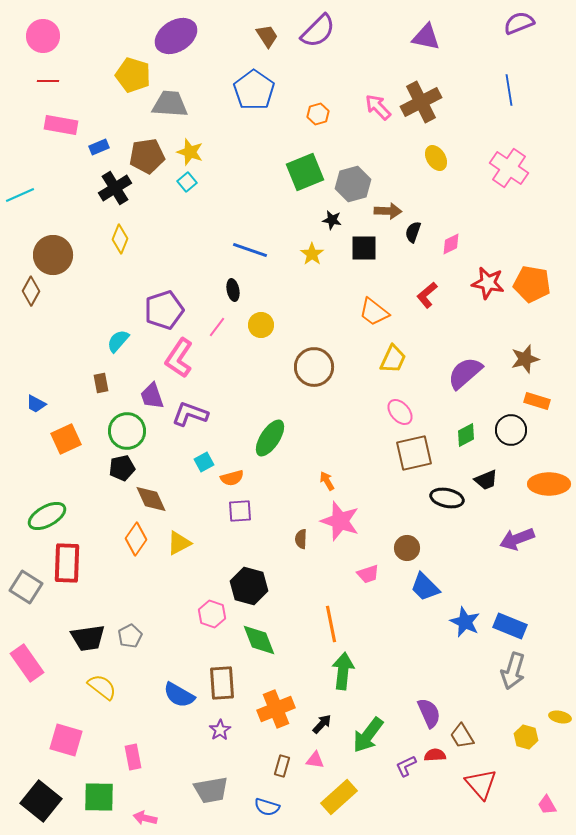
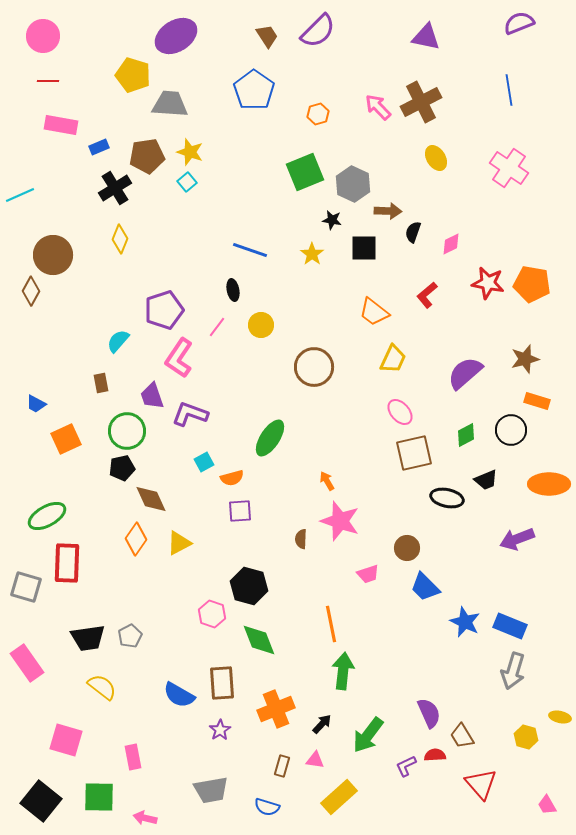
gray hexagon at (353, 184): rotated 20 degrees counterclockwise
gray square at (26, 587): rotated 16 degrees counterclockwise
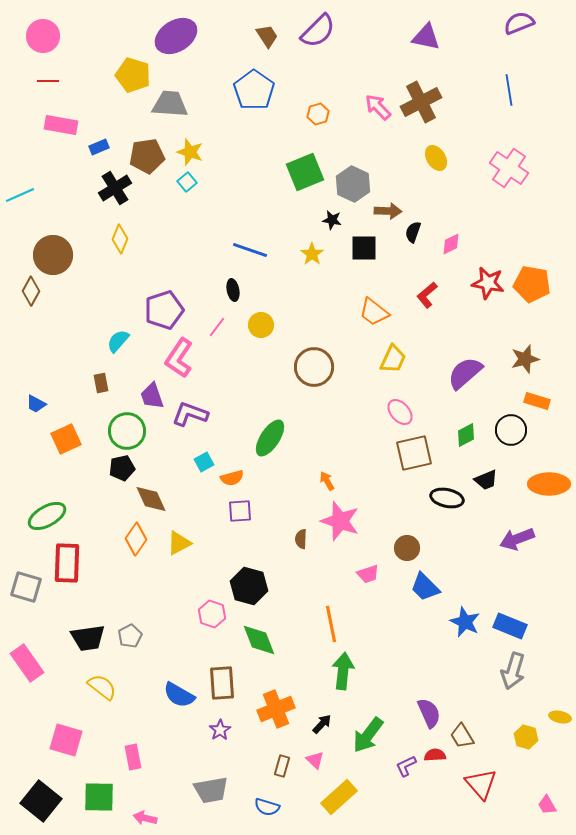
pink triangle at (315, 760): rotated 36 degrees clockwise
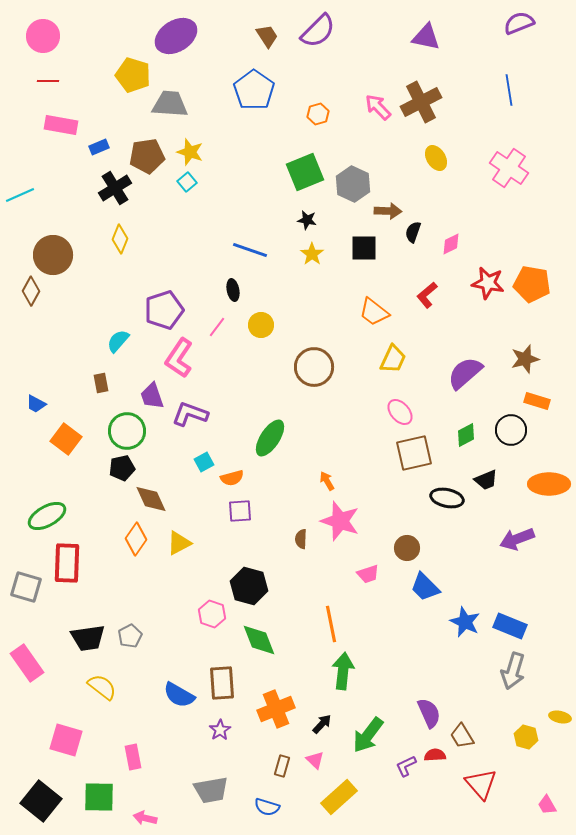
black star at (332, 220): moved 25 px left
orange square at (66, 439): rotated 28 degrees counterclockwise
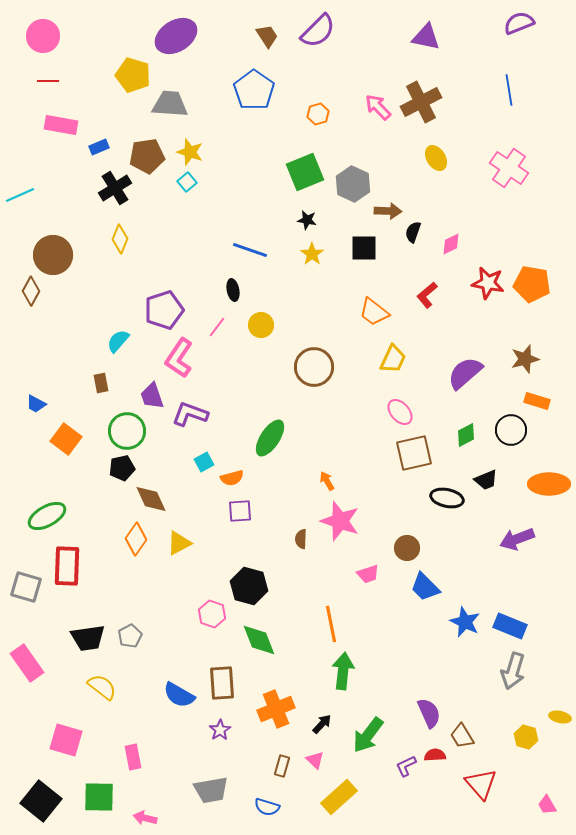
red rectangle at (67, 563): moved 3 px down
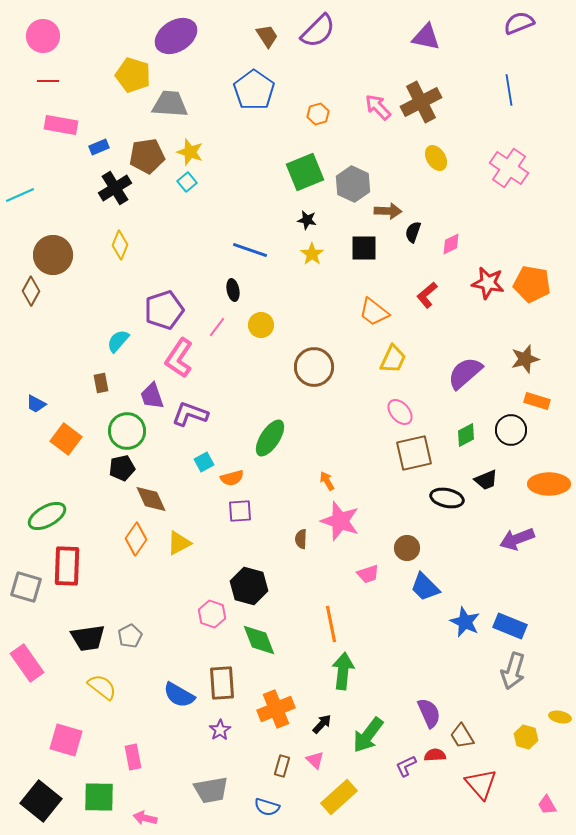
yellow diamond at (120, 239): moved 6 px down
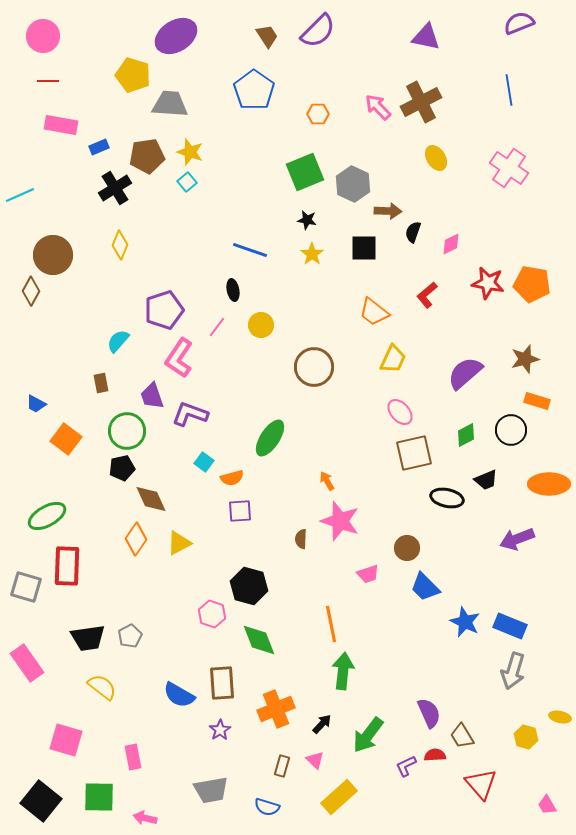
orange hexagon at (318, 114): rotated 15 degrees clockwise
cyan square at (204, 462): rotated 24 degrees counterclockwise
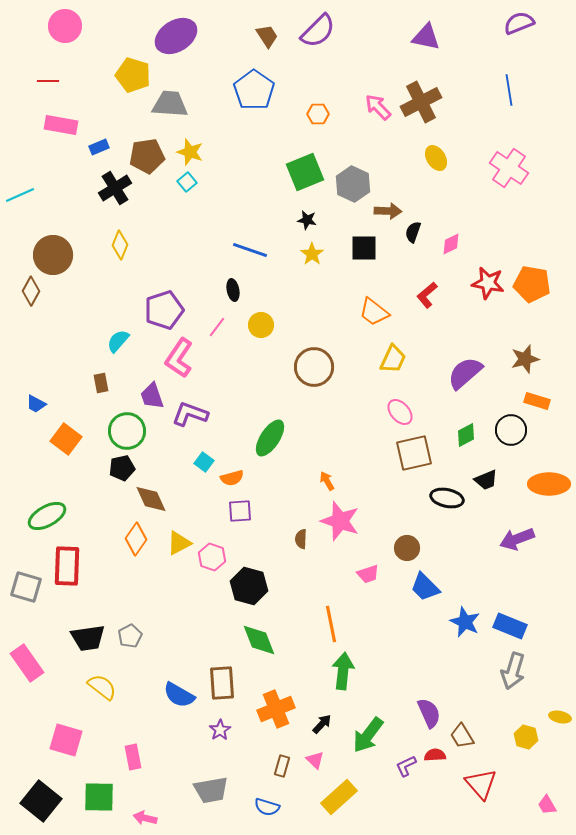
pink circle at (43, 36): moved 22 px right, 10 px up
pink hexagon at (212, 614): moved 57 px up
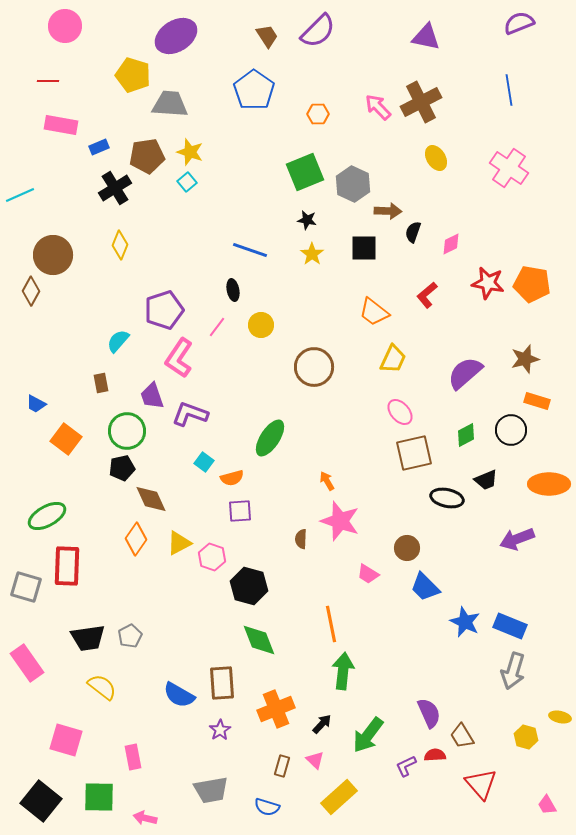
pink trapezoid at (368, 574): rotated 50 degrees clockwise
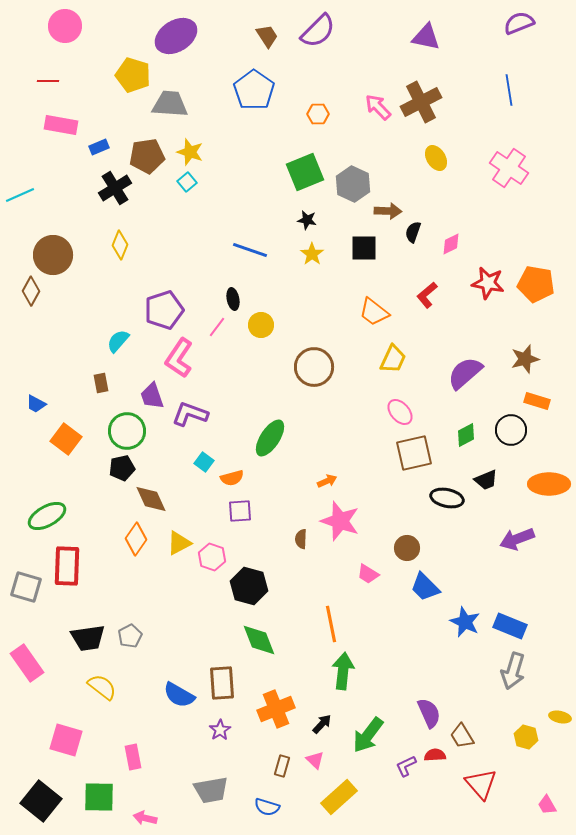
orange pentagon at (532, 284): moved 4 px right
black ellipse at (233, 290): moved 9 px down
orange arrow at (327, 481): rotated 96 degrees clockwise
